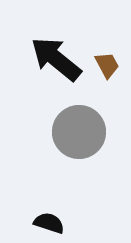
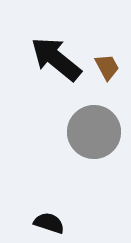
brown trapezoid: moved 2 px down
gray circle: moved 15 px right
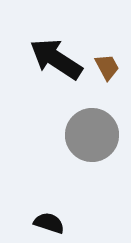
black arrow: rotated 6 degrees counterclockwise
gray circle: moved 2 px left, 3 px down
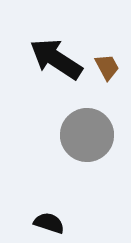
gray circle: moved 5 px left
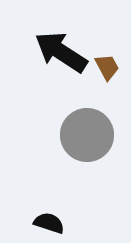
black arrow: moved 5 px right, 7 px up
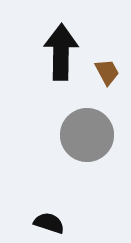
black arrow: rotated 58 degrees clockwise
brown trapezoid: moved 5 px down
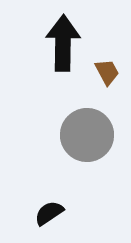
black arrow: moved 2 px right, 9 px up
black semicircle: moved 10 px up; rotated 52 degrees counterclockwise
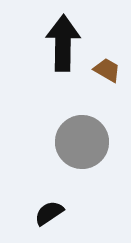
brown trapezoid: moved 2 px up; rotated 32 degrees counterclockwise
gray circle: moved 5 px left, 7 px down
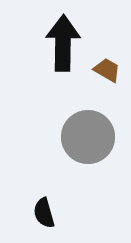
gray circle: moved 6 px right, 5 px up
black semicircle: moved 5 px left; rotated 72 degrees counterclockwise
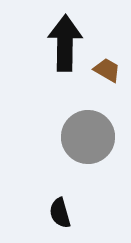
black arrow: moved 2 px right
black semicircle: moved 16 px right
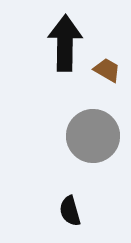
gray circle: moved 5 px right, 1 px up
black semicircle: moved 10 px right, 2 px up
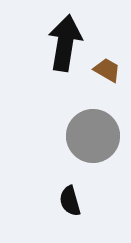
black arrow: rotated 8 degrees clockwise
black semicircle: moved 10 px up
